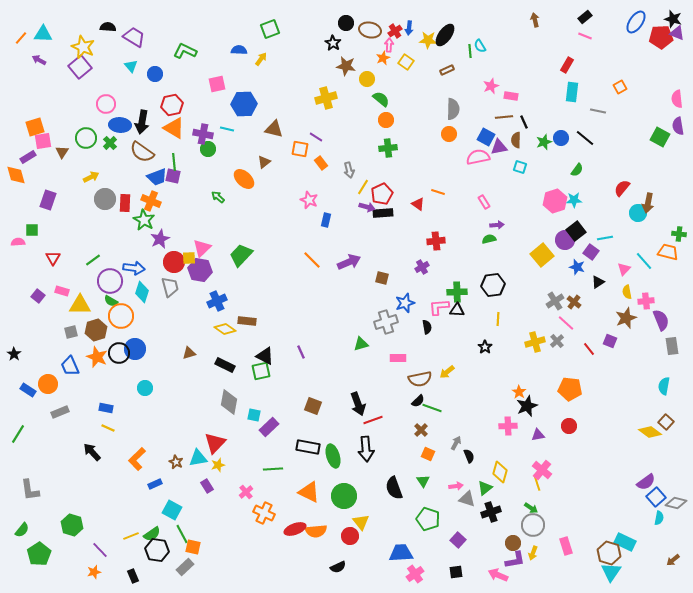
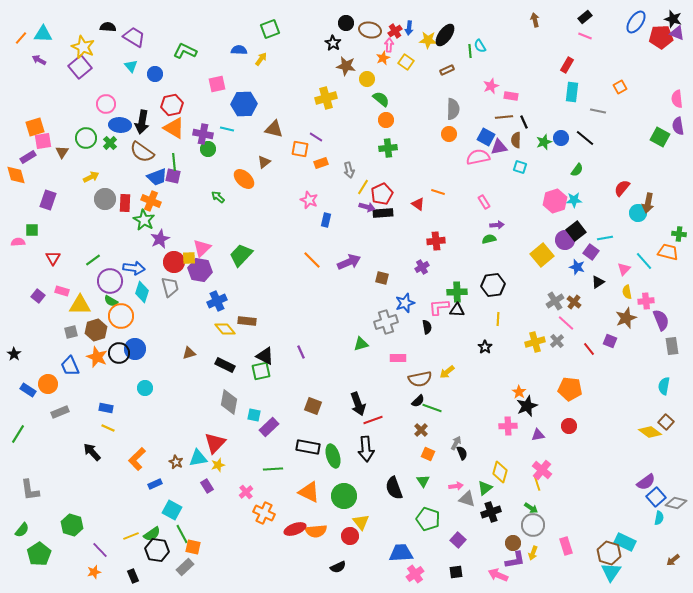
orange rectangle at (321, 163): rotated 72 degrees counterclockwise
yellow diamond at (225, 329): rotated 15 degrees clockwise
black semicircle at (469, 456): moved 7 px left, 3 px up
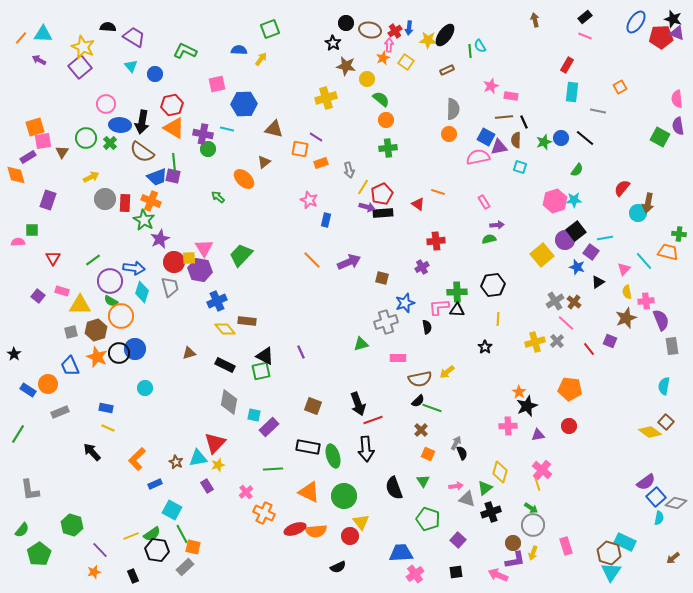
pink triangle at (202, 248): moved 2 px right; rotated 18 degrees counterclockwise
brown arrow at (673, 560): moved 2 px up
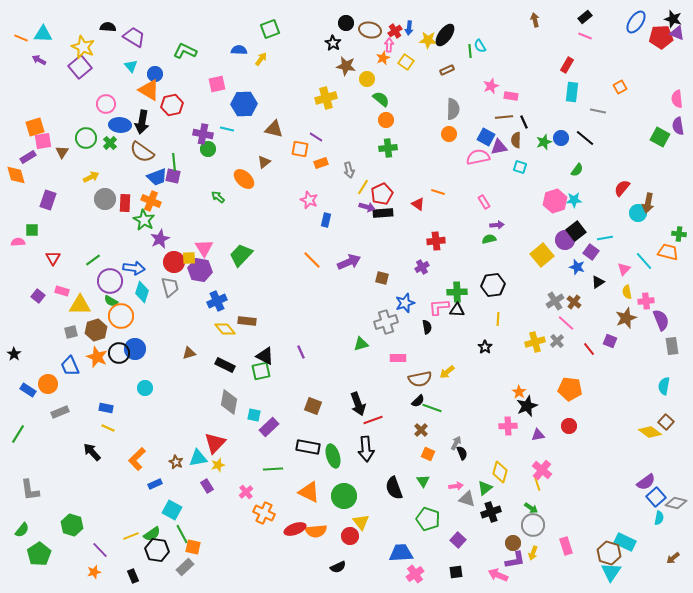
orange line at (21, 38): rotated 72 degrees clockwise
orange triangle at (174, 128): moved 25 px left, 38 px up
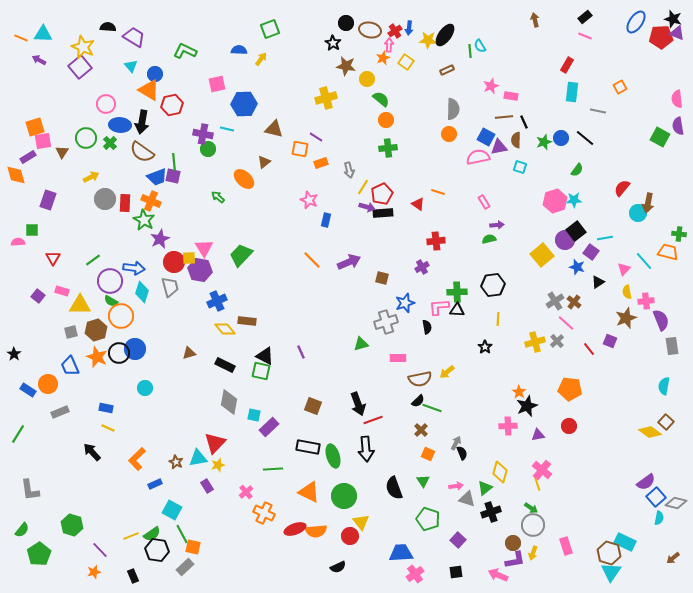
green square at (261, 371): rotated 24 degrees clockwise
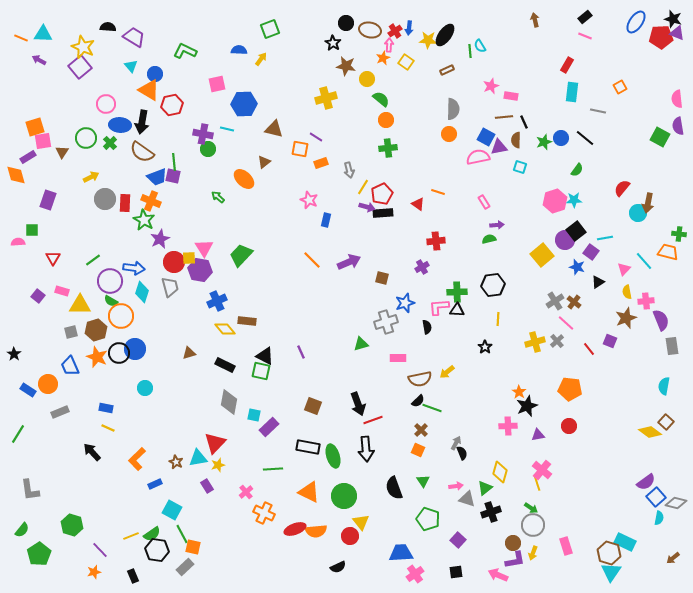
orange square at (428, 454): moved 10 px left, 4 px up
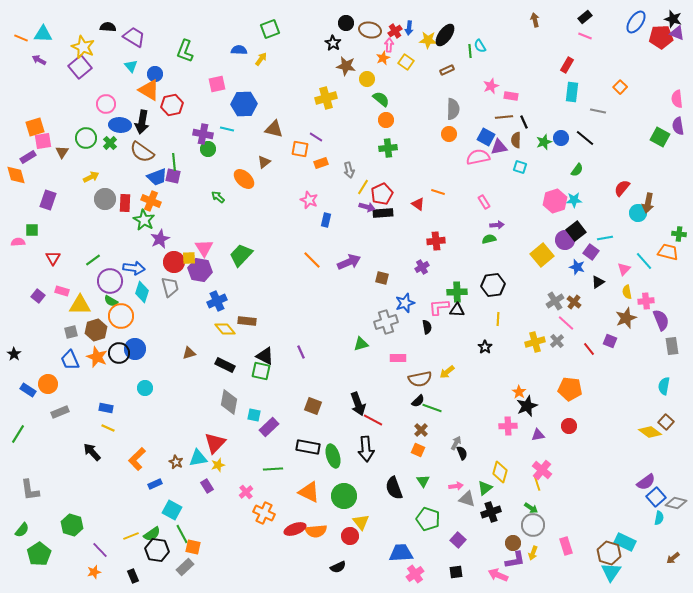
green L-shape at (185, 51): rotated 95 degrees counterclockwise
orange square at (620, 87): rotated 16 degrees counterclockwise
blue trapezoid at (70, 366): moved 6 px up
red line at (373, 420): rotated 48 degrees clockwise
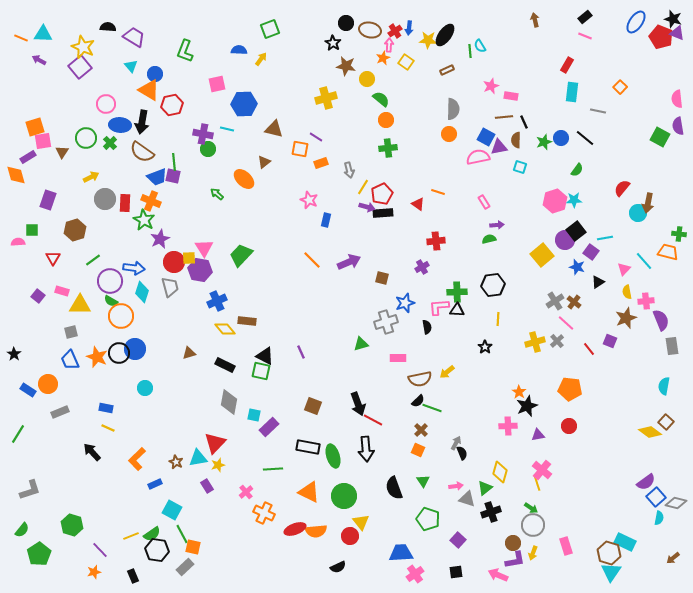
red pentagon at (661, 37): rotated 25 degrees clockwise
green arrow at (218, 197): moved 1 px left, 3 px up
brown hexagon at (96, 330): moved 21 px left, 100 px up
gray L-shape at (30, 490): rotated 100 degrees counterclockwise
